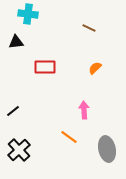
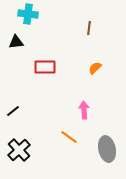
brown line: rotated 72 degrees clockwise
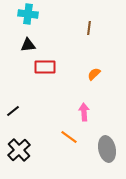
black triangle: moved 12 px right, 3 px down
orange semicircle: moved 1 px left, 6 px down
pink arrow: moved 2 px down
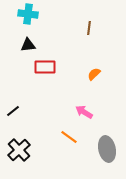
pink arrow: rotated 54 degrees counterclockwise
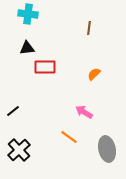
black triangle: moved 1 px left, 3 px down
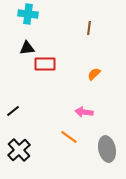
red rectangle: moved 3 px up
pink arrow: rotated 24 degrees counterclockwise
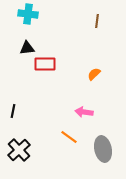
brown line: moved 8 px right, 7 px up
black line: rotated 40 degrees counterclockwise
gray ellipse: moved 4 px left
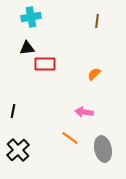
cyan cross: moved 3 px right, 3 px down; rotated 18 degrees counterclockwise
orange line: moved 1 px right, 1 px down
black cross: moved 1 px left
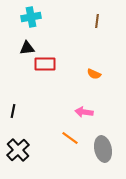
orange semicircle: rotated 112 degrees counterclockwise
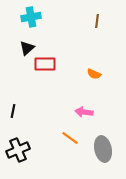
black triangle: rotated 35 degrees counterclockwise
black cross: rotated 20 degrees clockwise
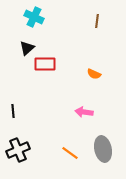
cyan cross: moved 3 px right; rotated 36 degrees clockwise
black line: rotated 16 degrees counterclockwise
orange line: moved 15 px down
